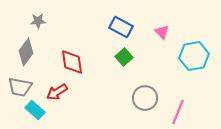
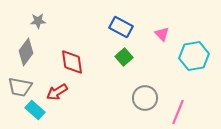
pink triangle: moved 2 px down
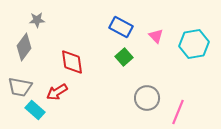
gray star: moved 1 px left, 1 px up
pink triangle: moved 6 px left, 2 px down
gray diamond: moved 2 px left, 5 px up
cyan hexagon: moved 12 px up
gray circle: moved 2 px right
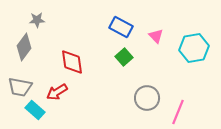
cyan hexagon: moved 4 px down
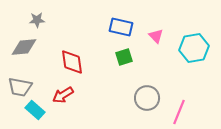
blue rectangle: rotated 15 degrees counterclockwise
gray diamond: rotated 48 degrees clockwise
green square: rotated 24 degrees clockwise
red arrow: moved 6 px right, 3 px down
pink line: moved 1 px right
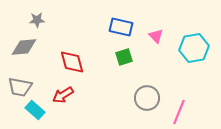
red diamond: rotated 8 degrees counterclockwise
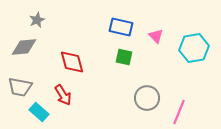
gray star: rotated 21 degrees counterclockwise
green square: rotated 30 degrees clockwise
red arrow: rotated 90 degrees counterclockwise
cyan rectangle: moved 4 px right, 2 px down
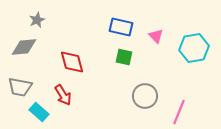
gray circle: moved 2 px left, 2 px up
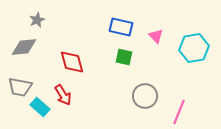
cyan rectangle: moved 1 px right, 5 px up
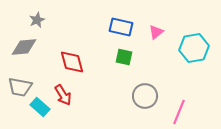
pink triangle: moved 4 px up; rotated 35 degrees clockwise
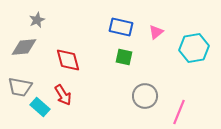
red diamond: moved 4 px left, 2 px up
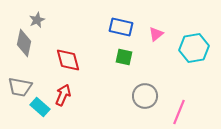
pink triangle: moved 2 px down
gray diamond: moved 4 px up; rotated 72 degrees counterclockwise
red arrow: rotated 125 degrees counterclockwise
